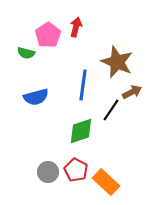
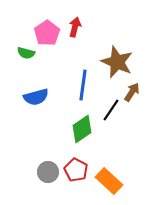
red arrow: moved 1 px left
pink pentagon: moved 1 px left, 2 px up
brown arrow: rotated 30 degrees counterclockwise
green diamond: moved 1 px right, 2 px up; rotated 16 degrees counterclockwise
orange rectangle: moved 3 px right, 1 px up
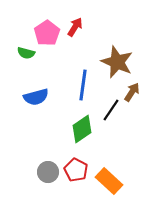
red arrow: rotated 18 degrees clockwise
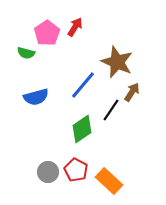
blue line: rotated 32 degrees clockwise
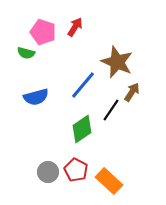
pink pentagon: moved 4 px left, 1 px up; rotated 20 degrees counterclockwise
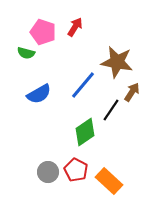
brown star: rotated 12 degrees counterclockwise
blue semicircle: moved 3 px right, 3 px up; rotated 15 degrees counterclockwise
green diamond: moved 3 px right, 3 px down
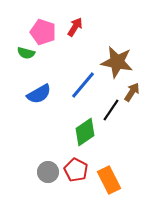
orange rectangle: moved 1 px up; rotated 20 degrees clockwise
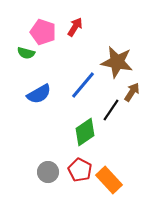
red pentagon: moved 4 px right
orange rectangle: rotated 16 degrees counterclockwise
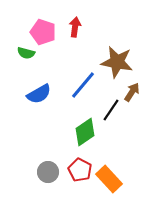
red arrow: rotated 24 degrees counterclockwise
orange rectangle: moved 1 px up
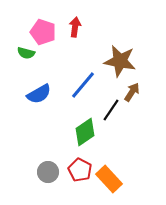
brown star: moved 3 px right, 1 px up
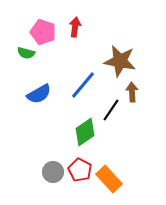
brown arrow: rotated 36 degrees counterclockwise
gray circle: moved 5 px right
